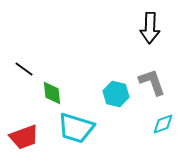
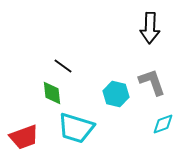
black line: moved 39 px right, 3 px up
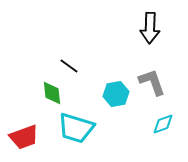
black line: moved 6 px right
cyan hexagon: rotated 25 degrees counterclockwise
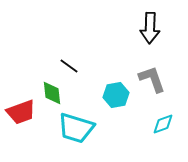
gray L-shape: moved 3 px up
cyan hexagon: moved 1 px down
red trapezoid: moved 3 px left, 25 px up
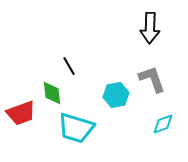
black line: rotated 24 degrees clockwise
red trapezoid: moved 1 px down
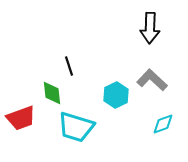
black line: rotated 12 degrees clockwise
gray L-shape: moved 1 px down; rotated 28 degrees counterclockwise
cyan hexagon: rotated 15 degrees counterclockwise
red trapezoid: moved 5 px down
cyan trapezoid: moved 1 px up
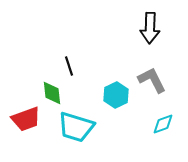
gray L-shape: rotated 20 degrees clockwise
red trapezoid: moved 5 px right, 1 px down
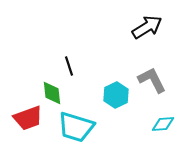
black arrow: moved 3 px left, 1 px up; rotated 124 degrees counterclockwise
red trapezoid: moved 2 px right, 1 px up
cyan diamond: rotated 15 degrees clockwise
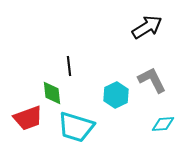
black line: rotated 12 degrees clockwise
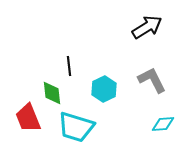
cyan hexagon: moved 12 px left, 6 px up
red trapezoid: rotated 88 degrees clockwise
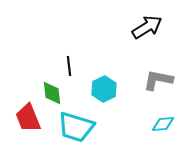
gray L-shape: moved 6 px right; rotated 52 degrees counterclockwise
